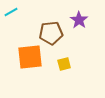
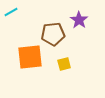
brown pentagon: moved 2 px right, 1 px down
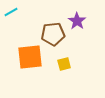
purple star: moved 2 px left, 1 px down
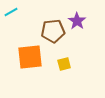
brown pentagon: moved 3 px up
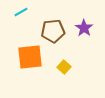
cyan line: moved 10 px right
purple star: moved 7 px right, 7 px down
yellow square: moved 3 px down; rotated 32 degrees counterclockwise
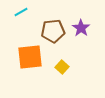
purple star: moved 3 px left
yellow square: moved 2 px left
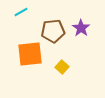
orange square: moved 3 px up
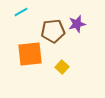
purple star: moved 4 px left, 4 px up; rotated 24 degrees clockwise
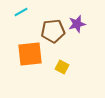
yellow square: rotated 16 degrees counterclockwise
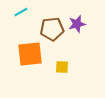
brown pentagon: moved 1 px left, 2 px up
yellow square: rotated 24 degrees counterclockwise
